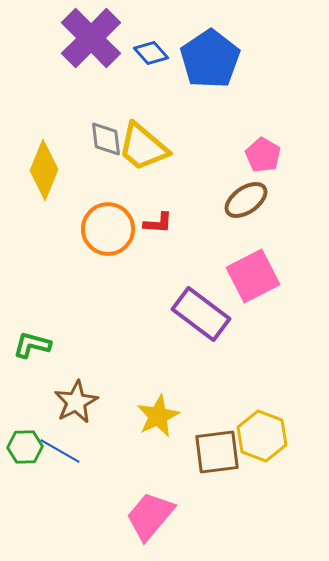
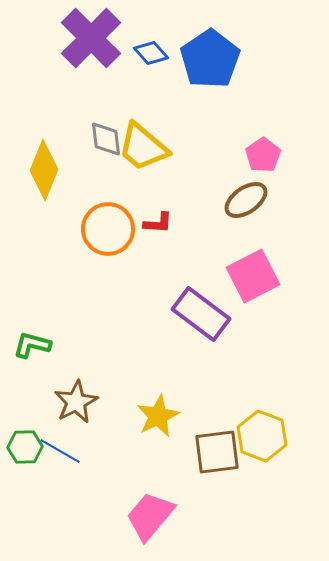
pink pentagon: rotated 8 degrees clockwise
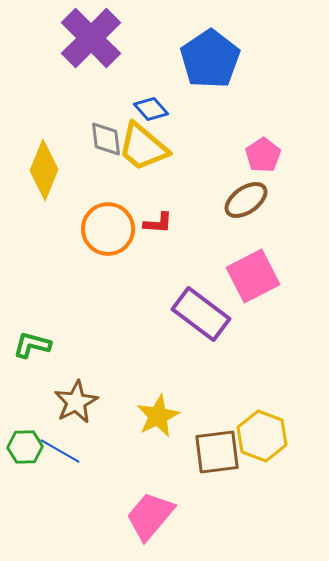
blue diamond: moved 56 px down
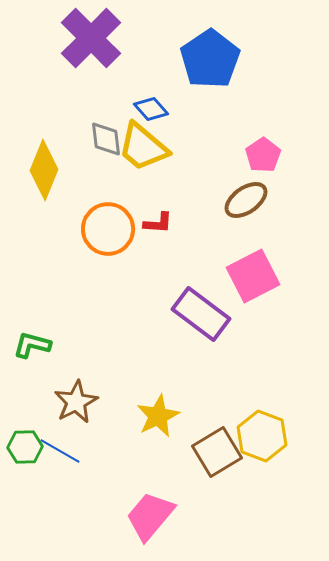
brown square: rotated 24 degrees counterclockwise
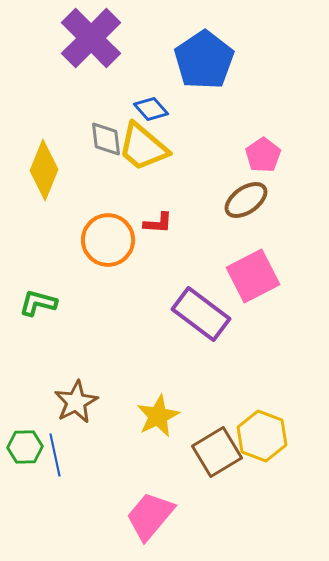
blue pentagon: moved 6 px left, 1 px down
orange circle: moved 11 px down
green L-shape: moved 6 px right, 42 px up
blue line: moved 5 px left, 4 px down; rotated 48 degrees clockwise
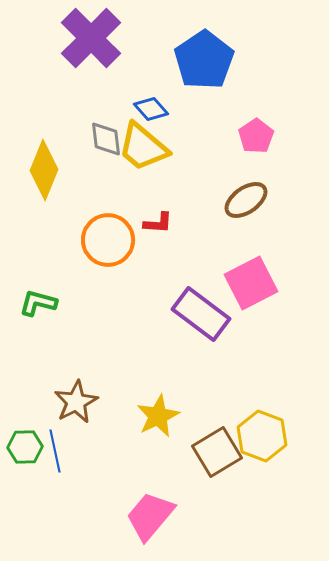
pink pentagon: moved 7 px left, 19 px up
pink square: moved 2 px left, 7 px down
blue line: moved 4 px up
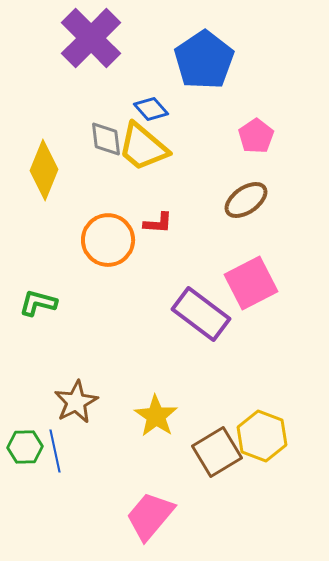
yellow star: moved 2 px left; rotated 12 degrees counterclockwise
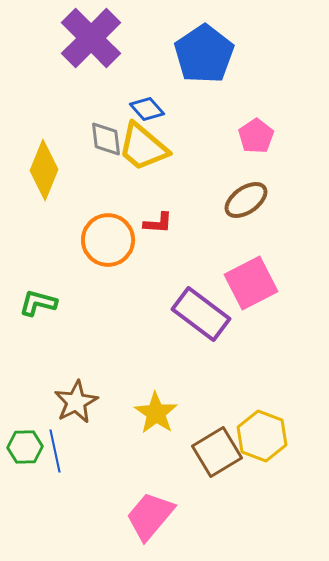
blue pentagon: moved 6 px up
blue diamond: moved 4 px left
yellow star: moved 3 px up
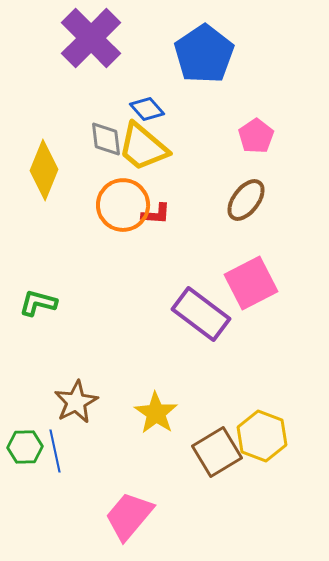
brown ellipse: rotated 18 degrees counterclockwise
red L-shape: moved 2 px left, 9 px up
orange circle: moved 15 px right, 35 px up
pink trapezoid: moved 21 px left
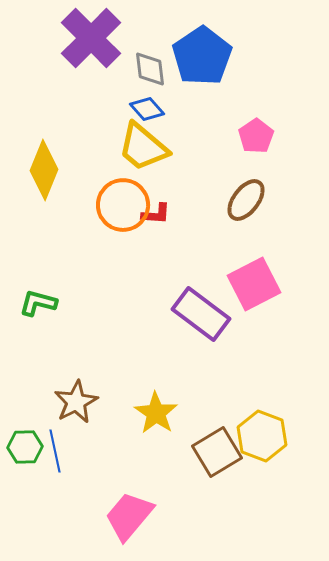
blue pentagon: moved 2 px left, 2 px down
gray diamond: moved 44 px right, 70 px up
pink square: moved 3 px right, 1 px down
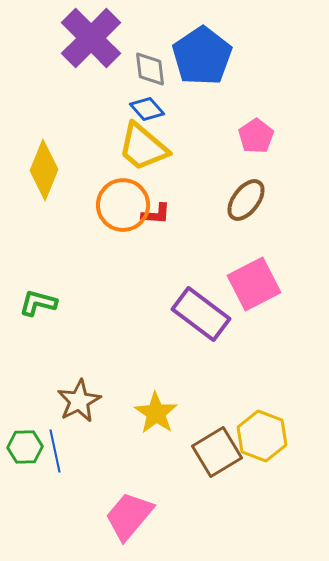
brown star: moved 3 px right, 1 px up
